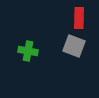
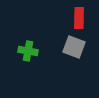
gray square: moved 1 px down
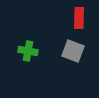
gray square: moved 1 px left, 4 px down
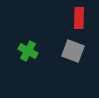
green cross: rotated 18 degrees clockwise
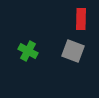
red rectangle: moved 2 px right, 1 px down
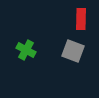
green cross: moved 2 px left, 1 px up
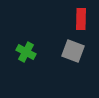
green cross: moved 2 px down
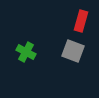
red rectangle: moved 2 px down; rotated 15 degrees clockwise
